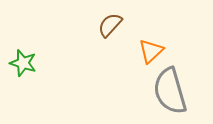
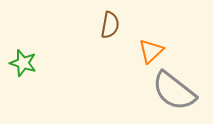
brown semicircle: rotated 148 degrees clockwise
gray semicircle: moved 4 px right; rotated 36 degrees counterclockwise
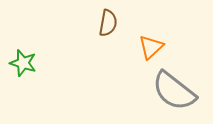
brown semicircle: moved 2 px left, 2 px up
orange triangle: moved 4 px up
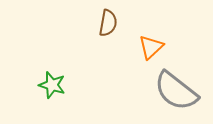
green star: moved 29 px right, 22 px down
gray semicircle: moved 2 px right
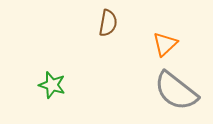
orange triangle: moved 14 px right, 3 px up
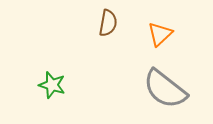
orange triangle: moved 5 px left, 10 px up
gray semicircle: moved 11 px left, 2 px up
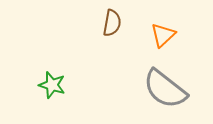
brown semicircle: moved 4 px right
orange triangle: moved 3 px right, 1 px down
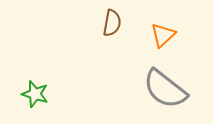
green star: moved 17 px left, 9 px down
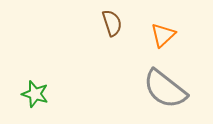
brown semicircle: rotated 28 degrees counterclockwise
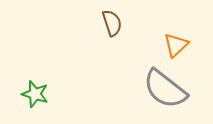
orange triangle: moved 13 px right, 10 px down
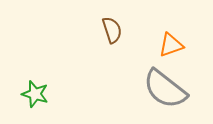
brown semicircle: moved 7 px down
orange triangle: moved 5 px left; rotated 24 degrees clockwise
